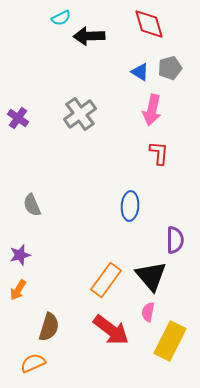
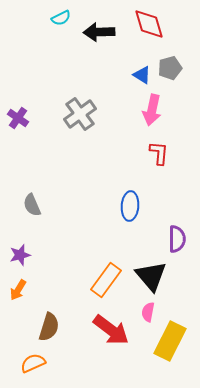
black arrow: moved 10 px right, 4 px up
blue triangle: moved 2 px right, 3 px down
purple semicircle: moved 2 px right, 1 px up
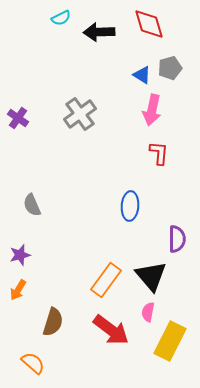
brown semicircle: moved 4 px right, 5 px up
orange semicircle: rotated 65 degrees clockwise
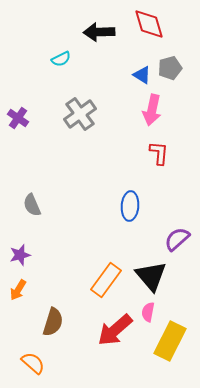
cyan semicircle: moved 41 px down
purple semicircle: rotated 132 degrees counterclockwise
red arrow: moved 4 px right; rotated 102 degrees clockwise
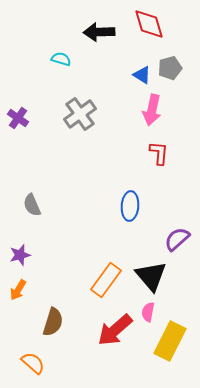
cyan semicircle: rotated 138 degrees counterclockwise
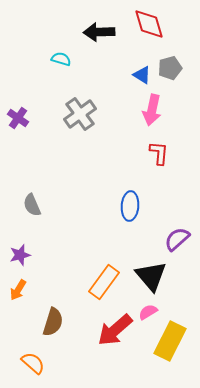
orange rectangle: moved 2 px left, 2 px down
pink semicircle: rotated 48 degrees clockwise
